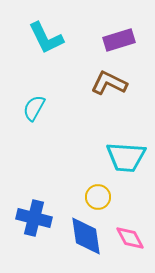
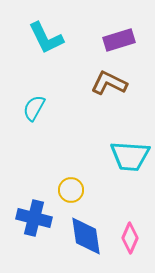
cyan trapezoid: moved 4 px right, 1 px up
yellow circle: moved 27 px left, 7 px up
pink diamond: rotated 52 degrees clockwise
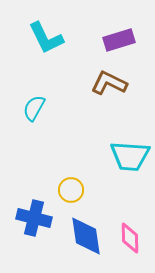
pink diamond: rotated 24 degrees counterclockwise
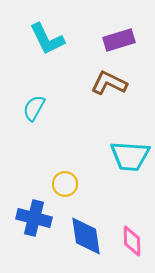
cyan L-shape: moved 1 px right, 1 px down
yellow circle: moved 6 px left, 6 px up
pink diamond: moved 2 px right, 3 px down
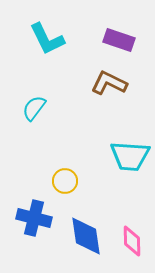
purple rectangle: rotated 36 degrees clockwise
cyan semicircle: rotated 8 degrees clockwise
yellow circle: moved 3 px up
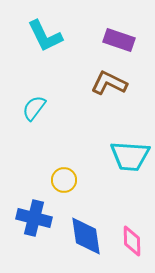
cyan L-shape: moved 2 px left, 3 px up
yellow circle: moved 1 px left, 1 px up
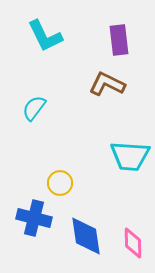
purple rectangle: rotated 64 degrees clockwise
brown L-shape: moved 2 px left, 1 px down
yellow circle: moved 4 px left, 3 px down
pink diamond: moved 1 px right, 2 px down
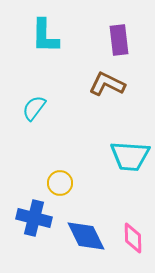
cyan L-shape: rotated 27 degrees clockwise
blue diamond: rotated 18 degrees counterclockwise
pink diamond: moved 5 px up
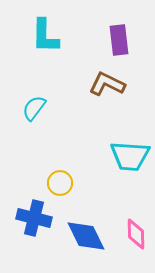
pink diamond: moved 3 px right, 4 px up
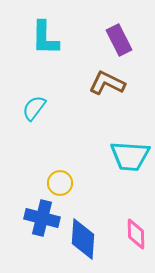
cyan L-shape: moved 2 px down
purple rectangle: rotated 20 degrees counterclockwise
brown L-shape: moved 1 px up
blue cross: moved 8 px right
blue diamond: moved 3 px left, 3 px down; rotated 30 degrees clockwise
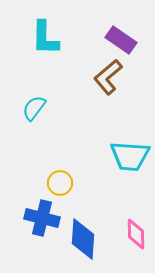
purple rectangle: moved 2 px right; rotated 28 degrees counterclockwise
brown L-shape: moved 1 px right, 6 px up; rotated 66 degrees counterclockwise
